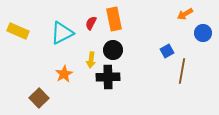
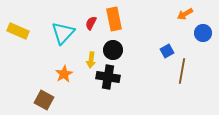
cyan triangle: moved 1 px right; rotated 20 degrees counterclockwise
black cross: rotated 10 degrees clockwise
brown square: moved 5 px right, 2 px down; rotated 18 degrees counterclockwise
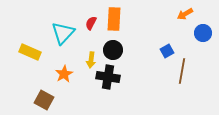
orange rectangle: rotated 15 degrees clockwise
yellow rectangle: moved 12 px right, 21 px down
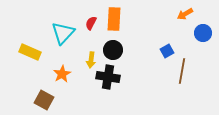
orange star: moved 2 px left
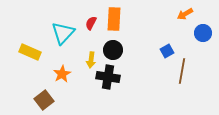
brown square: rotated 24 degrees clockwise
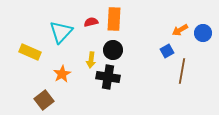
orange arrow: moved 5 px left, 16 px down
red semicircle: moved 1 px up; rotated 48 degrees clockwise
cyan triangle: moved 2 px left, 1 px up
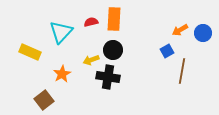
yellow arrow: rotated 63 degrees clockwise
